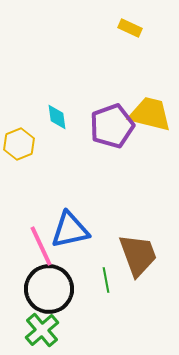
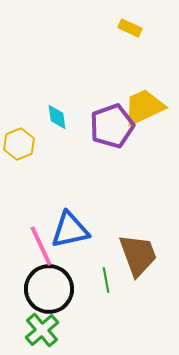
yellow trapezoid: moved 6 px left, 7 px up; rotated 39 degrees counterclockwise
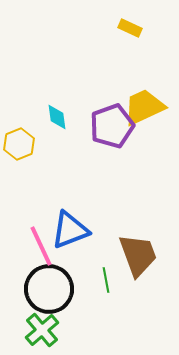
blue triangle: rotated 9 degrees counterclockwise
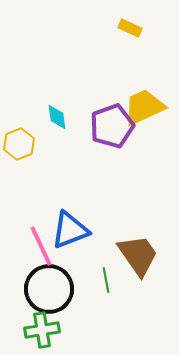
brown trapezoid: rotated 15 degrees counterclockwise
green cross: rotated 32 degrees clockwise
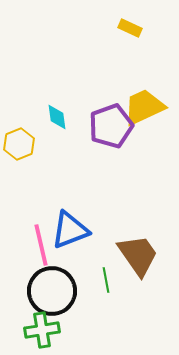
purple pentagon: moved 1 px left
pink line: moved 1 px up; rotated 12 degrees clockwise
black circle: moved 3 px right, 2 px down
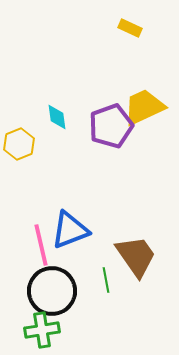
brown trapezoid: moved 2 px left, 1 px down
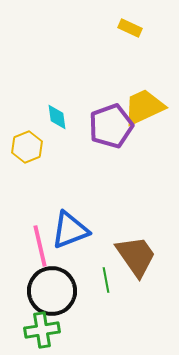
yellow hexagon: moved 8 px right, 3 px down
pink line: moved 1 px left, 1 px down
